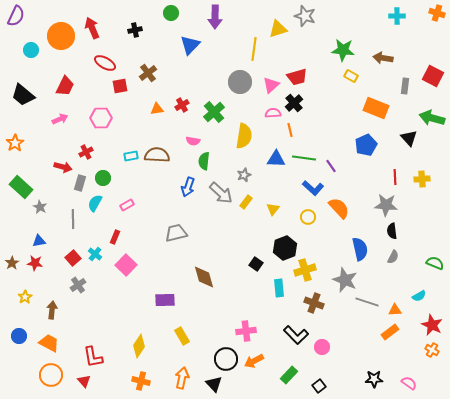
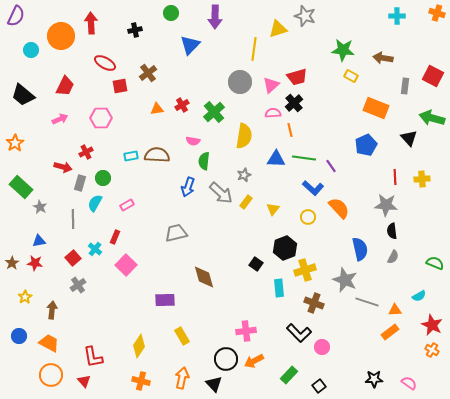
red arrow at (92, 28): moved 1 px left, 5 px up; rotated 20 degrees clockwise
cyan cross at (95, 254): moved 5 px up
black L-shape at (296, 335): moved 3 px right, 2 px up
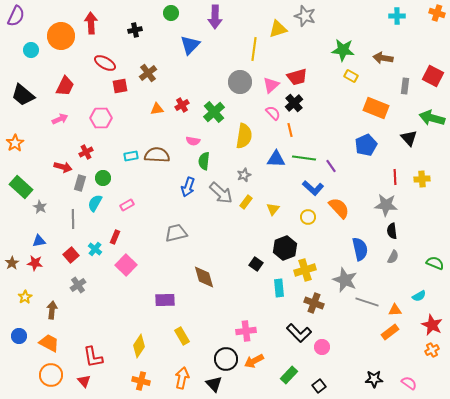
pink semicircle at (273, 113): rotated 49 degrees clockwise
red square at (73, 258): moved 2 px left, 3 px up
orange cross at (432, 350): rotated 32 degrees clockwise
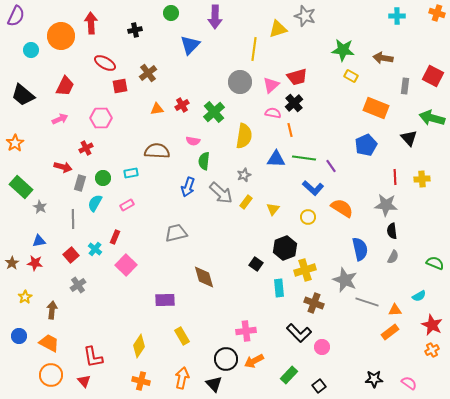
pink semicircle at (273, 113): rotated 35 degrees counterclockwise
red cross at (86, 152): moved 4 px up
brown semicircle at (157, 155): moved 4 px up
cyan rectangle at (131, 156): moved 17 px down
orange semicircle at (339, 208): moved 3 px right; rotated 15 degrees counterclockwise
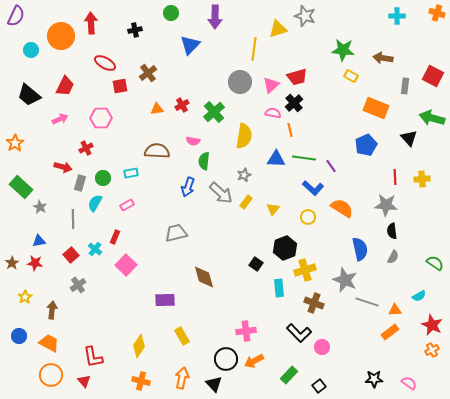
black trapezoid at (23, 95): moved 6 px right
green semicircle at (435, 263): rotated 12 degrees clockwise
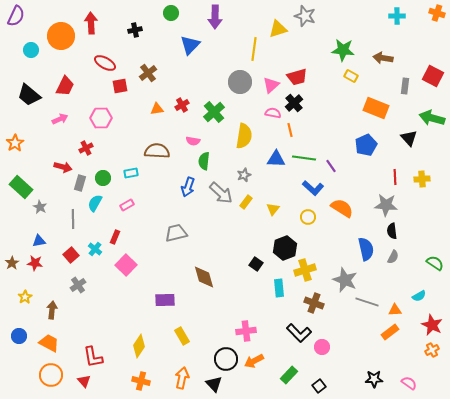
blue semicircle at (360, 249): moved 6 px right
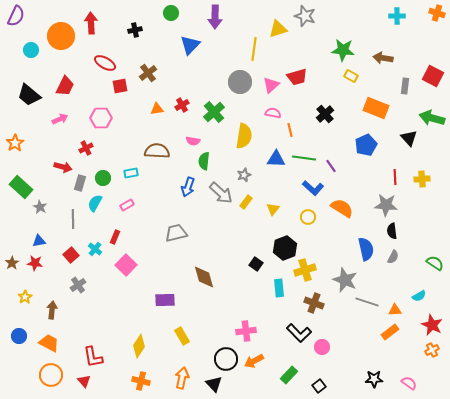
black cross at (294, 103): moved 31 px right, 11 px down
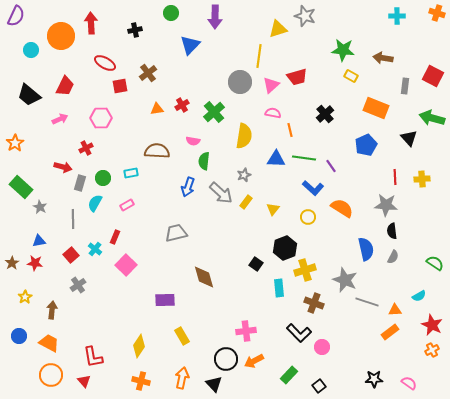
yellow line at (254, 49): moved 5 px right, 7 px down
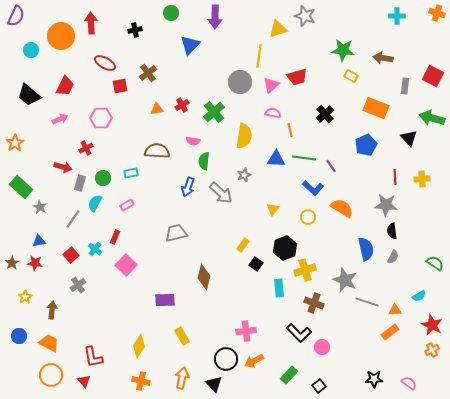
yellow rectangle at (246, 202): moved 3 px left, 43 px down
gray line at (73, 219): rotated 36 degrees clockwise
brown diamond at (204, 277): rotated 30 degrees clockwise
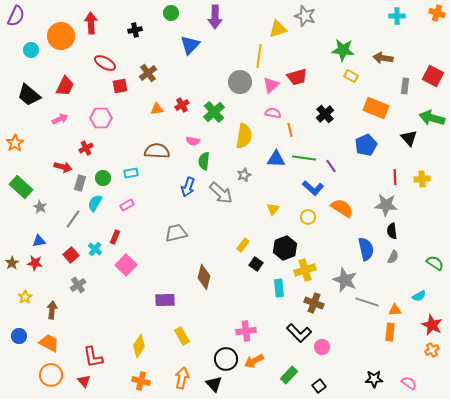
orange rectangle at (390, 332): rotated 48 degrees counterclockwise
